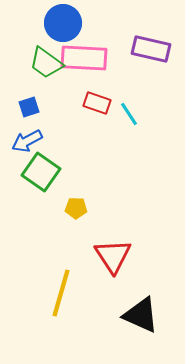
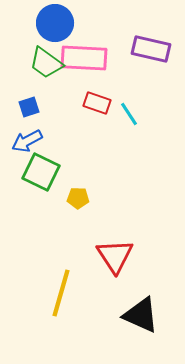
blue circle: moved 8 px left
green square: rotated 9 degrees counterclockwise
yellow pentagon: moved 2 px right, 10 px up
red triangle: moved 2 px right
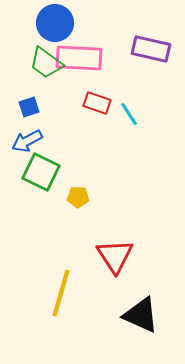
pink rectangle: moved 5 px left
yellow pentagon: moved 1 px up
